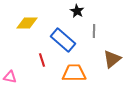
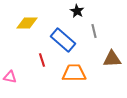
gray line: rotated 16 degrees counterclockwise
brown triangle: rotated 36 degrees clockwise
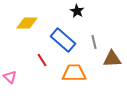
gray line: moved 11 px down
red line: rotated 16 degrees counterclockwise
pink triangle: rotated 32 degrees clockwise
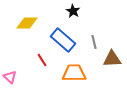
black star: moved 4 px left
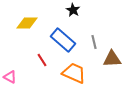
black star: moved 1 px up
orange trapezoid: rotated 25 degrees clockwise
pink triangle: rotated 16 degrees counterclockwise
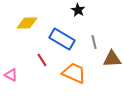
black star: moved 5 px right
blue rectangle: moved 1 px left, 1 px up; rotated 10 degrees counterclockwise
pink triangle: moved 1 px right, 2 px up
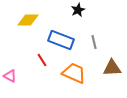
black star: rotated 16 degrees clockwise
yellow diamond: moved 1 px right, 3 px up
blue rectangle: moved 1 px left, 1 px down; rotated 10 degrees counterclockwise
brown triangle: moved 9 px down
pink triangle: moved 1 px left, 1 px down
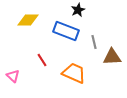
blue rectangle: moved 5 px right, 9 px up
brown triangle: moved 11 px up
pink triangle: moved 3 px right; rotated 16 degrees clockwise
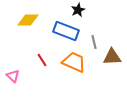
orange trapezoid: moved 11 px up
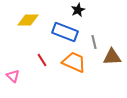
blue rectangle: moved 1 px left, 1 px down
